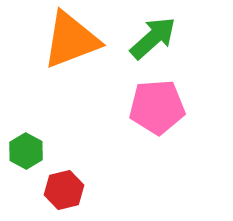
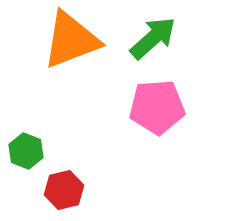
green hexagon: rotated 8 degrees counterclockwise
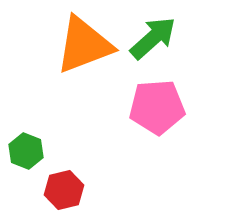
orange triangle: moved 13 px right, 5 px down
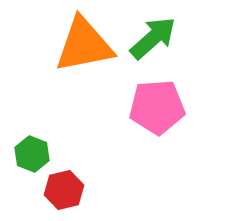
orange triangle: rotated 10 degrees clockwise
green hexagon: moved 6 px right, 3 px down
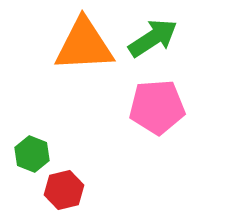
green arrow: rotated 9 degrees clockwise
orange triangle: rotated 8 degrees clockwise
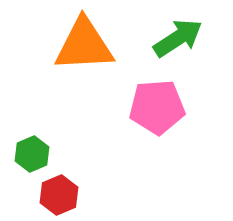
green arrow: moved 25 px right
green hexagon: rotated 16 degrees clockwise
red hexagon: moved 5 px left, 5 px down; rotated 9 degrees counterclockwise
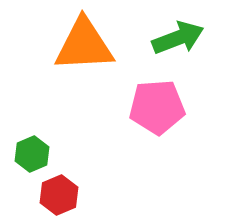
green arrow: rotated 12 degrees clockwise
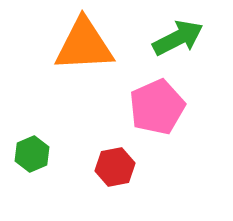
green arrow: rotated 6 degrees counterclockwise
pink pentagon: rotated 20 degrees counterclockwise
red hexagon: moved 56 px right, 28 px up; rotated 12 degrees clockwise
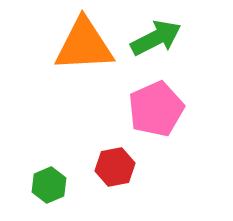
green arrow: moved 22 px left
pink pentagon: moved 1 px left, 2 px down
green hexagon: moved 17 px right, 31 px down
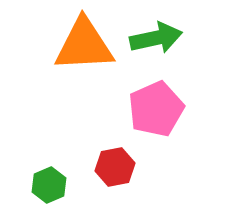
green arrow: rotated 15 degrees clockwise
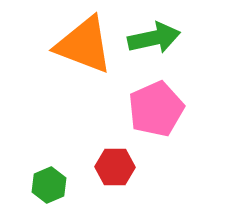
green arrow: moved 2 px left
orange triangle: rotated 24 degrees clockwise
red hexagon: rotated 12 degrees clockwise
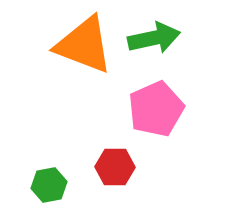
green hexagon: rotated 12 degrees clockwise
